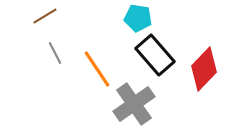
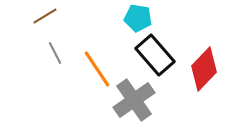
gray cross: moved 4 px up
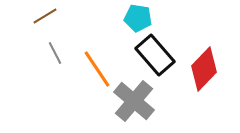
gray cross: moved 1 px down; rotated 15 degrees counterclockwise
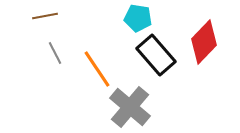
brown line: rotated 20 degrees clockwise
black rectangle: moved 1 px right
red diamond: moved 27 px up
gray cross: moved 4 px left, 6 px down
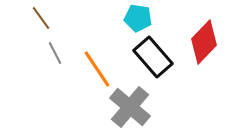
brown line: moved 4 px left, 2 px down; rotated 65 degrees clockwise
black rectangle: moved 3 px left, 2 px down
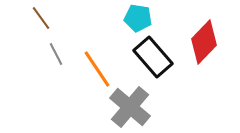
gray line: moved 1 px right, 1 px down
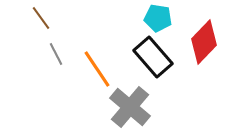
cyan pentagon: moved 20 px right
